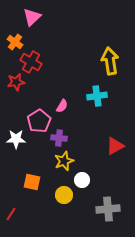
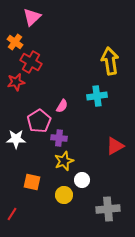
red line: moved 1 px right
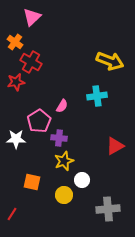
yellow arrow: rotated 120 degrees clockwise
